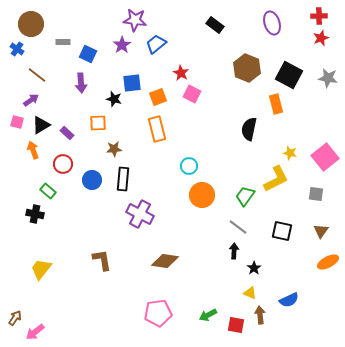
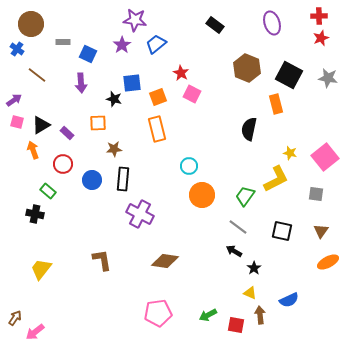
purple arrow at (31, 100): moved 17 px left
black arrow at (234, 251): rotated 63 degrees counterclockwise
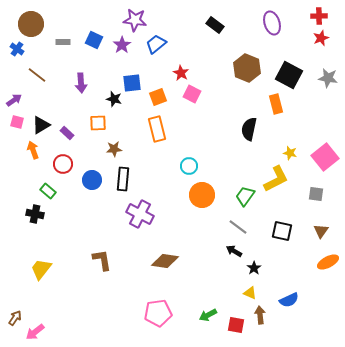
blue square at (88, 54): moved 6 px right, 14 px up
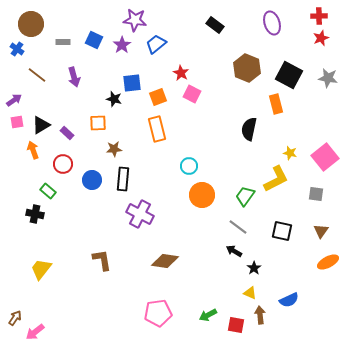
purple arrow at (81, 83): moved 7 px left, 6 px up; rotated 12 degrees counterclockwise
pink square at (17, 122): rotated 24 degrees counterclockwise
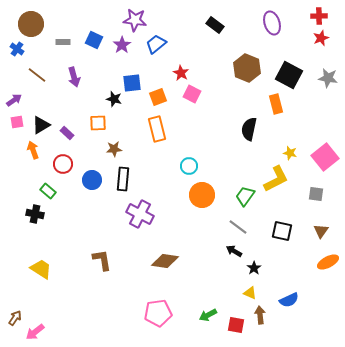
yellow trapezoid at (41, 269): rotated 85 degrees clockwise
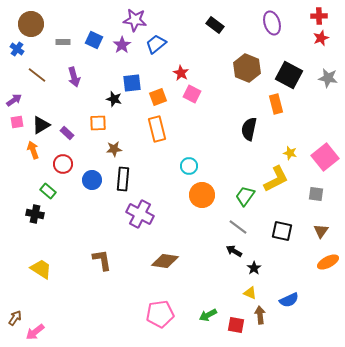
pink pentagon at (158, 313): moved 2 px right, 1 px down
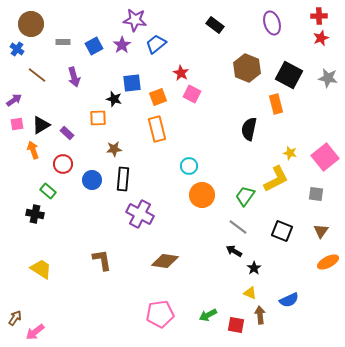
blue square at (94, 40): moved 6 px down; rotated 36 degrees clockwise
pink square at (17, 122): moved 2 px down
orange square at (98, 123): moved 5 px up
black square at (282, 231): rotated 10 degrees clockwise
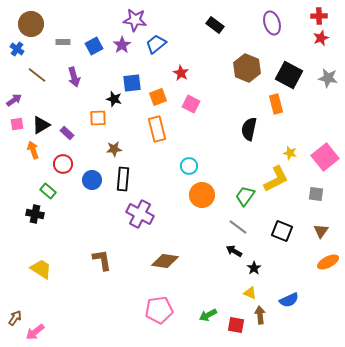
pink square at (192, 94): moved 1 px left, 10 px down
pink pentagon at (160, 314): moved 1 px left, 4 px up
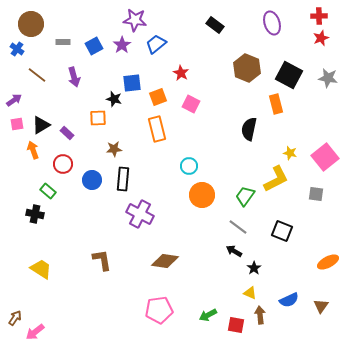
brown triangle at (321, 231): moved 75 px down
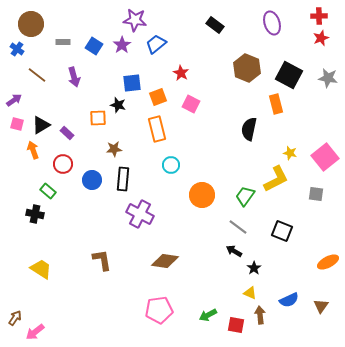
blue square at (94, 46): rotated 30 degrees counterclockwise
black star at (114, 99): moved 4 px right, 6 px down
pink square at (17, 124): rotated 24 degrees clockwise
cyan circle at (189, 166): moved 18 px left, 1 px up
